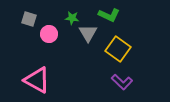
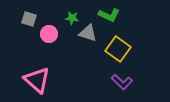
gray triangle: rotated 42 degrees counterclockwise
pink triangle: rotated 12 degrees clockwise
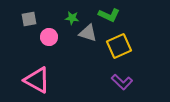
gray square: rotated 28 degrees counterclockwise
pink circle: moved 3 px down
yellow square: moved 1 px right, 3 px up; rotated 30 degrees clockwise
pink triangle: rotated 12 degrees counterclockwise
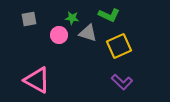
pink circle: moved 10 px right, 2 px up
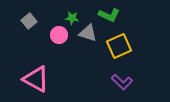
gray square: moved 2 px down; rotated 28 degrees counterclockwise
pink triangle: moved 1 px left, 1 px up
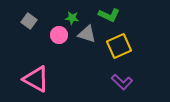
gray square: rotated 14 degrees counterclockwise
gray triangle: moved 1 px left, 1 px down
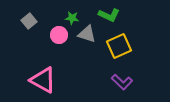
gray square: rotated 14 degrees clockwise
pink triangle: moved 7 px right, 1 px down
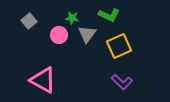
gray triangle: rotated 48 degrees clockwise
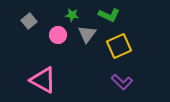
green star: moved 3 px up
pink circle: moved 1 px left
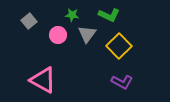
yellow square: rotated 20 degrees counterclockwise
purple L-shape: rotated 15 degrees counterclockwise
